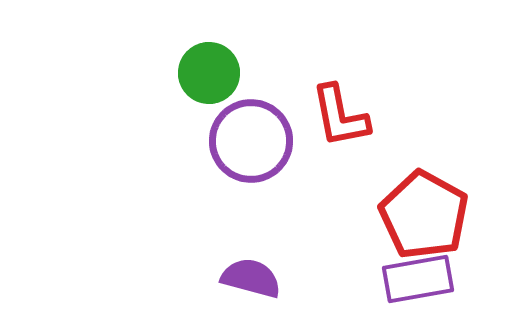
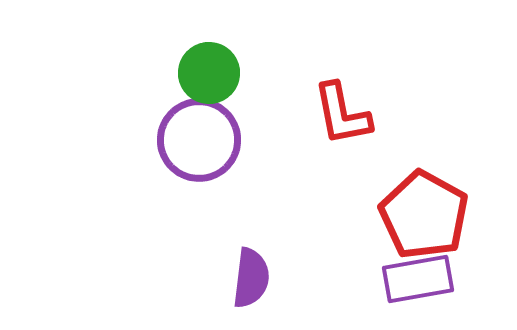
red L-shape: moved 2 px right, 2 px up
purple circle: moved 52 px left, 1 px up
purple semicircle: rotated 82 degrees clockwise
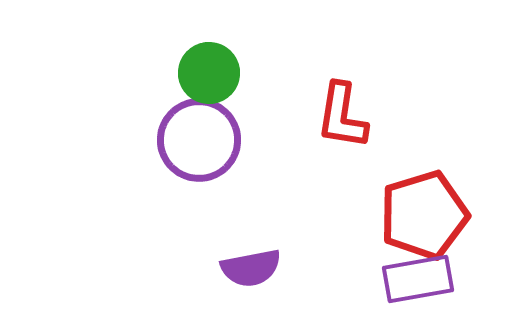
red L-shape: moved 2 px down; rotated 20 degrees clockwise
red pentagon: rotated 26 degrees clockwise
purple semicircle: moved 10 px up; rotated 72 degrees clockwise
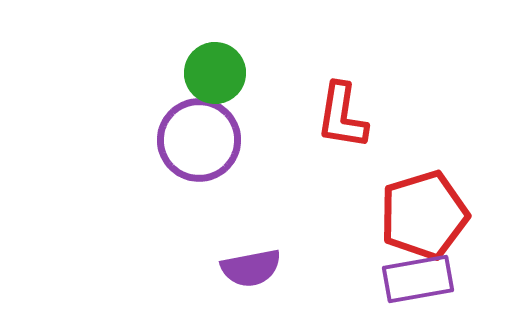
green circle: moved 6 px right
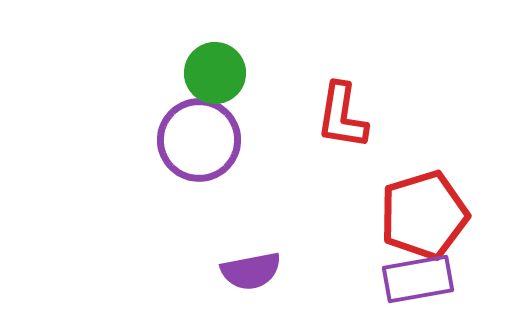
purple semicircle: moved 3 px down
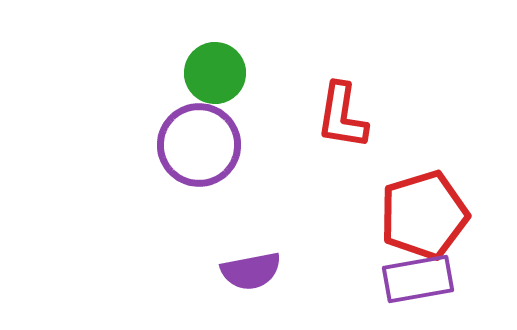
purple circle: moved 5 px down
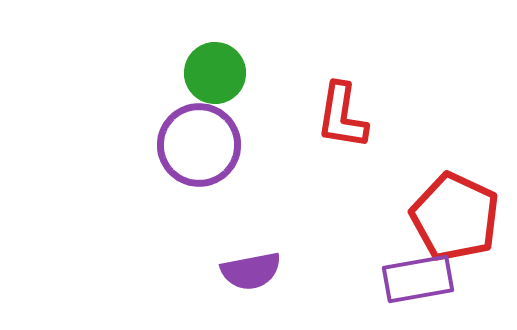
red pentagon: moved 31 px right, 2 px down; rotated 30 degrees counterclockwise
